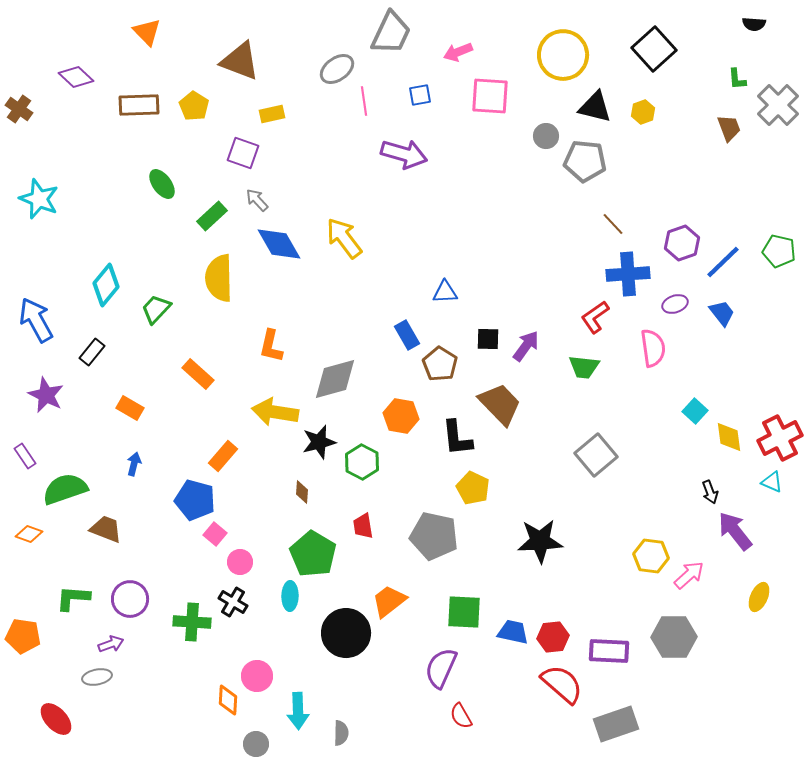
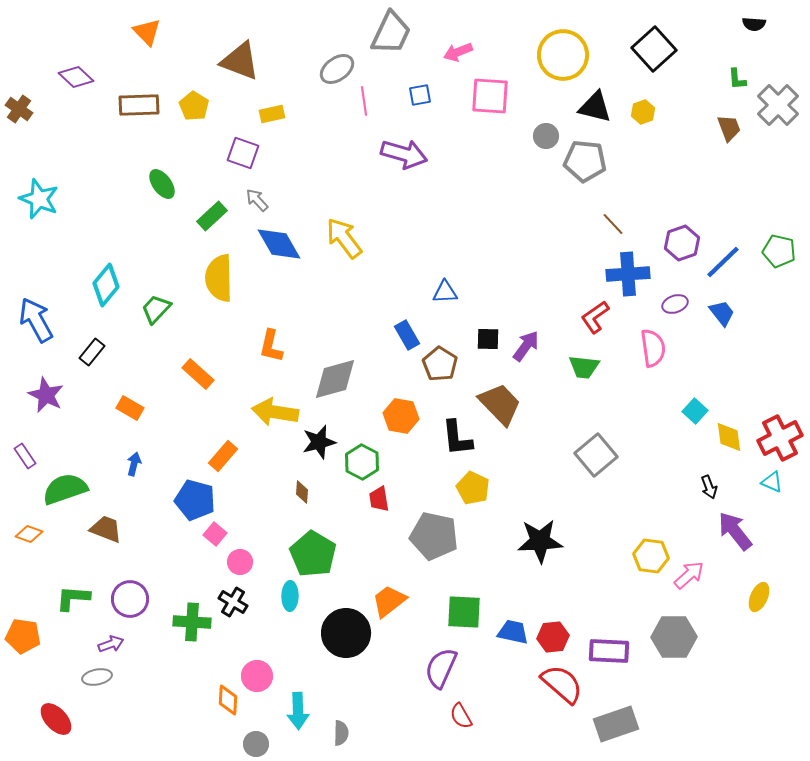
black arrow at (710, 492): moved 1 px left, 5 px up
red trapezoid at (363, 526): moved 16 px right, 27 px up
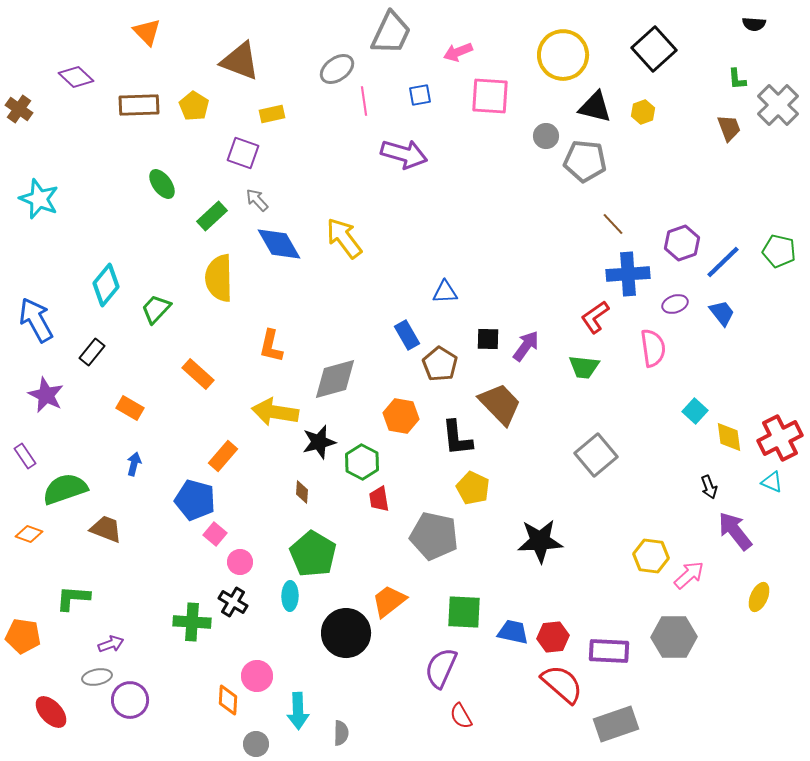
purple circle at (130, 599): moved 101 px down
red ellipse at (56, 719): moved 5 px left, 7 px up
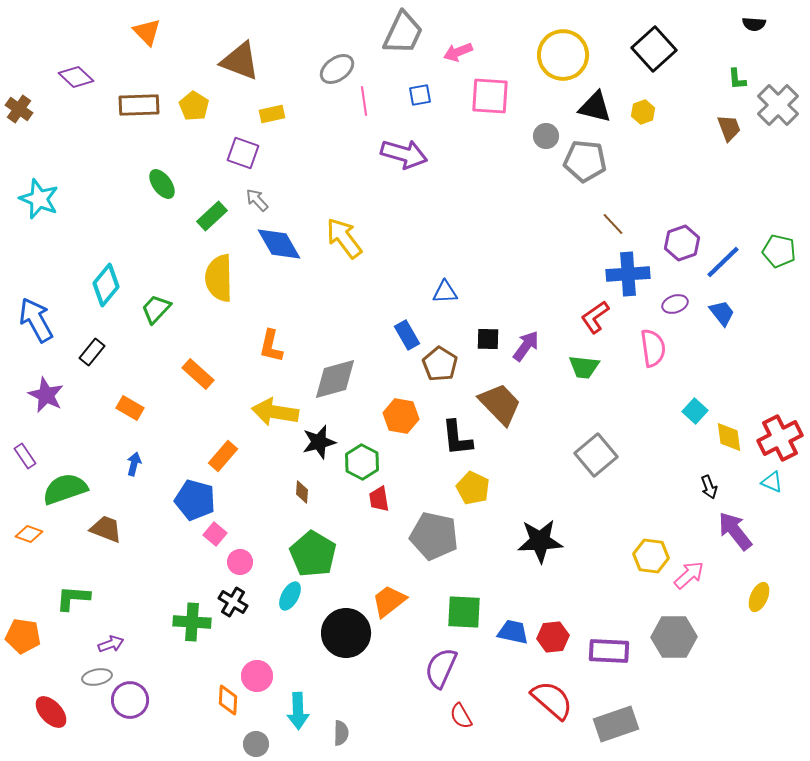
gray trapezoid at (391, 33): moved 12 px right
cyan ellipse at (290, 596): rotated 28 degrees clockwise
red semicircle at (562, 684): moved 10 px left, 16 px down
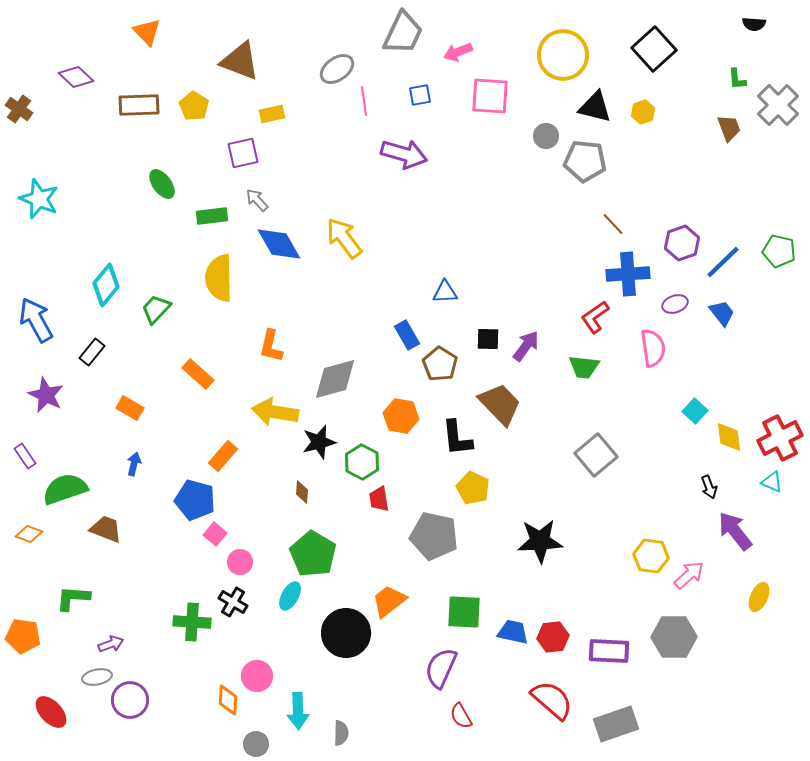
purple square at (243, 153): rotated 32 degrees counterclockwise
green rectangle at (212, 216): rotated 36 degrees clockwise
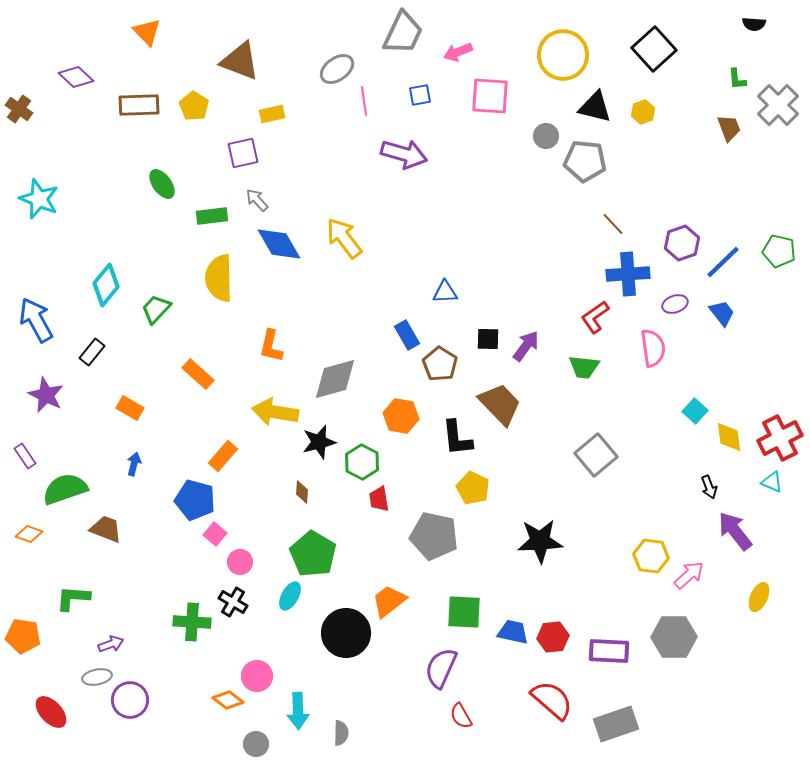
orange diamond at (228, 700): rotated 56 degrees counterclockwise
